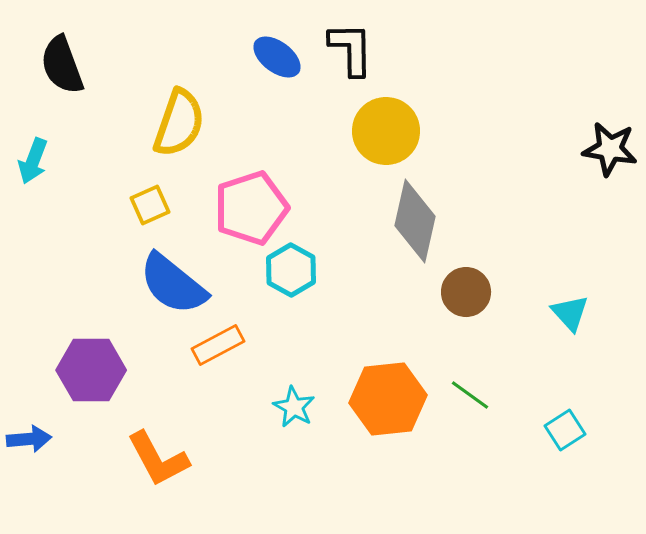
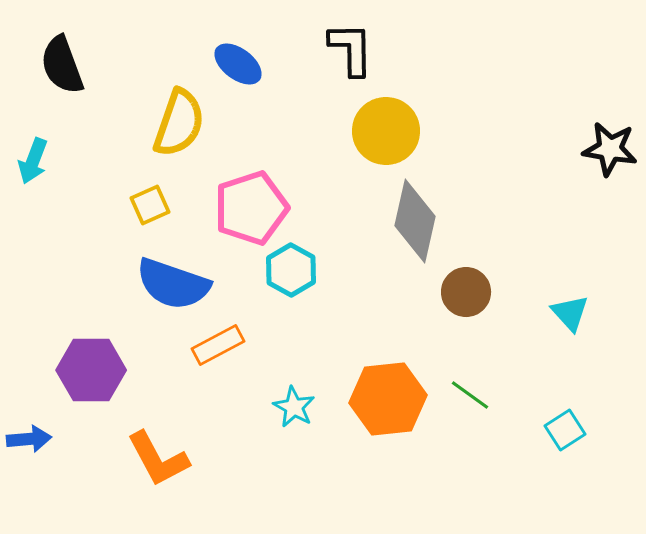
blue ellipse: moved 39 px left, 7 px down
blue semicircle: rotated 20 degrees counterclockwise
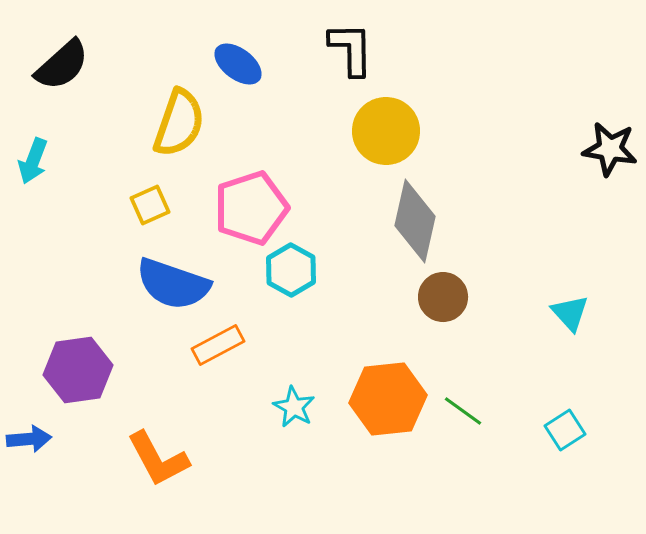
black semicircle: rotated 112 degrees counterclockwise
brown circle: moved 23 px left, 5 px down
purple hexagon: moved 13 px left; rotated 8 degrees counterclockwise
green line: moved 7 px left, 16 px down
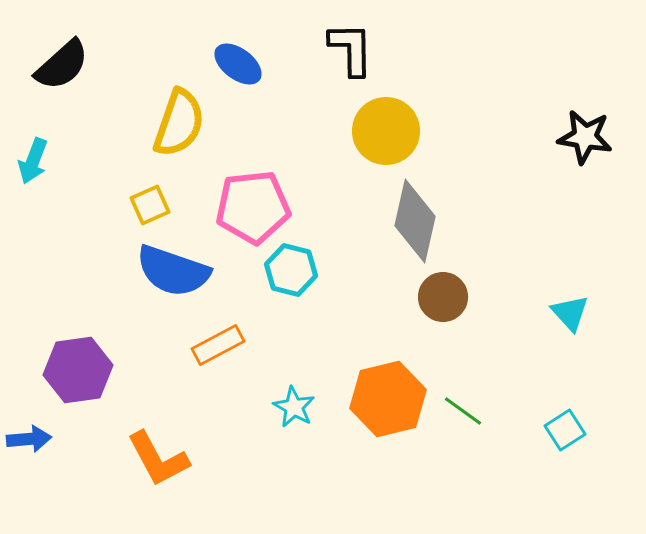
black star: moved 25 px left, 12 px up
pink pentagon: moved 2 px right, 1 px up; rotated 12 degrees clockwise
cyan hexagon: rotated 15 degrees counterclockwise
blue semicircle: moved 13 px up
orange hexagon: rotated 8 degrees counterclockwise
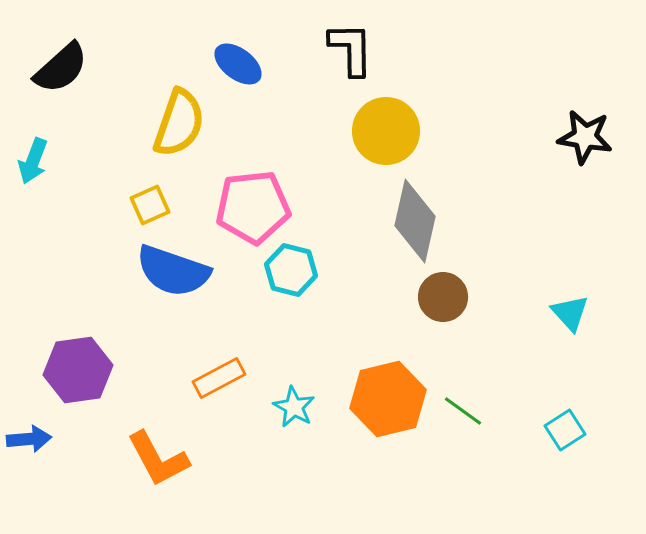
black semicircle: moved 1 px left, 3 px down
orange rectangle: moved 1 px right, 33 px down
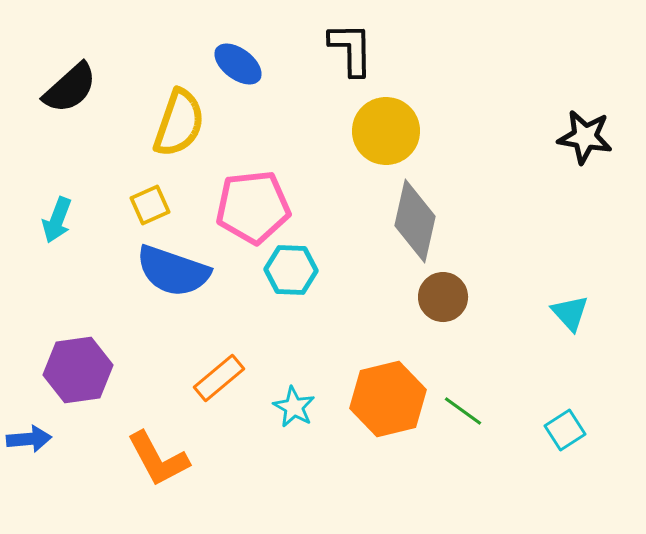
black semicircle: moved 9 px right, 20 px down
cyan arrow: moved 24 px right, 59 px down
cyan hexagon: rotated 12 degrees counterclockwise
orange rectangle: rotated 12 degrees counterclockwise
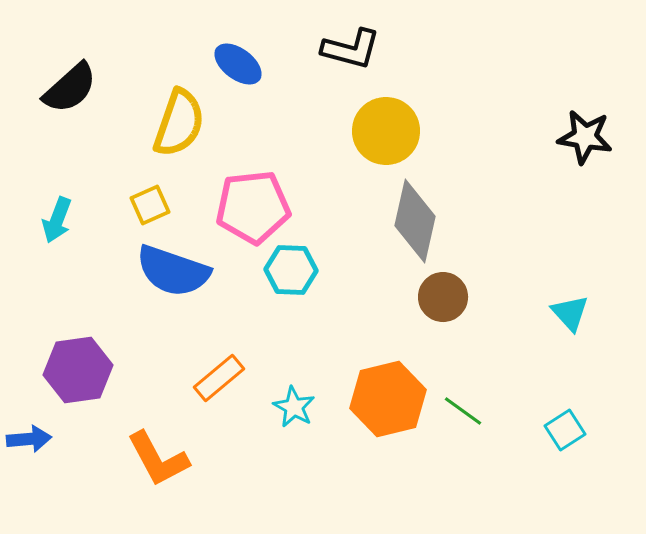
black L-shape: rotated 106 degrees clockwise
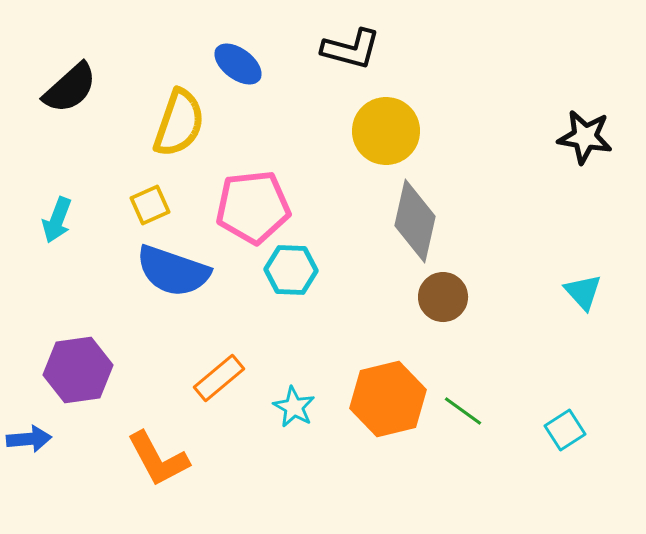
cyan triangle: moved 13 px right, 21 px up
